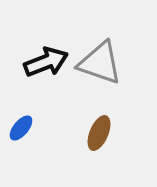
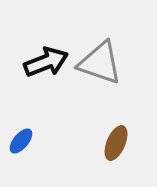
blue ellipse: moved 13 px down
brown ellipse: moved 17 px right, 10 px down
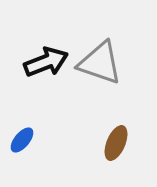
blue ellipse: moved 1 px right, 1 px up
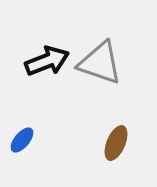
black arrow: moved 1 px right, 1 px up
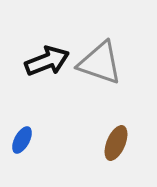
blue ellipse: rotated 12 degrees counterclockwise
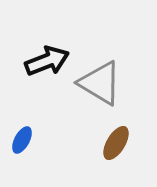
gray triangle: moved 20 px down; rotated 12 degrees clockwise
brown ellipse: rotated 8 degrees clockwise
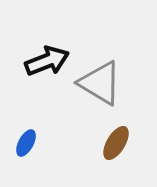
blue ellipse: moved 4 px right, 3 px down
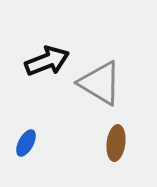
brown ellipse: rotated 24 degrees counterclockwise
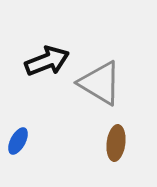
blue ellipse: moved 8 px left, 2 px up
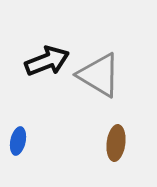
gray triangle: moved 1 px left, 8 px up
blue ellipse: rotated 16 degrees counterclockwise
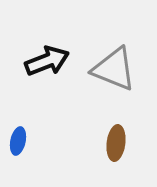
gray triangle: moved 15 px right, 6 px up; rotated 9 degrees counterclockwise
